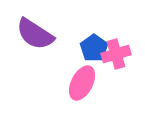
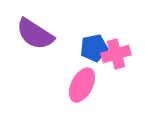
blue pentagon: rotated 24 degrees clockwise
pink ellipse: moved 2 px down
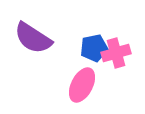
purple semicircle: moved 2 px left, 4 px down
pink cross: moved 1 px up
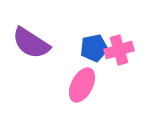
purple semicircle: moved 2 px left, 5 px down
pink cross: moved 3 px right, 3 px up
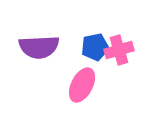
purple semicircle: moved 8 px right, 4 px down; rotated 36 degrees counterclockwise
blue pentagon: moved 1 px right, 1 px up
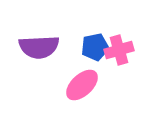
pink ellipse: rotated 20 degrees clockwise
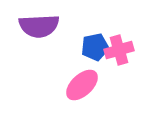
purple semicircle: moved 21 px up
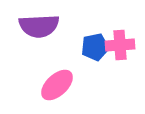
pink cross: moved 1 px right, 5 px up; rotated 12 degrees clockwise
pink ellipse: moved 25 px left
